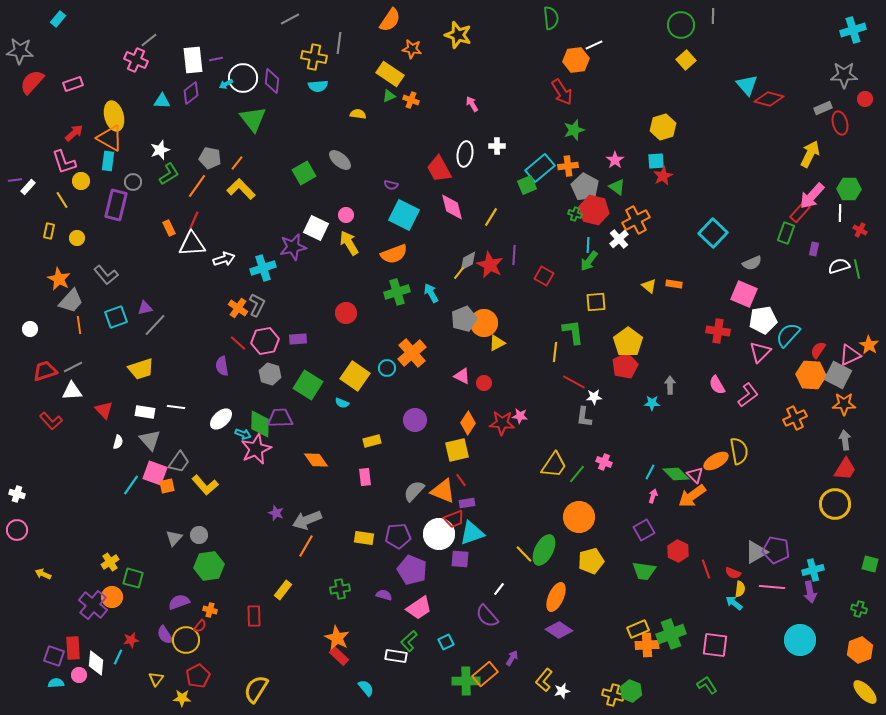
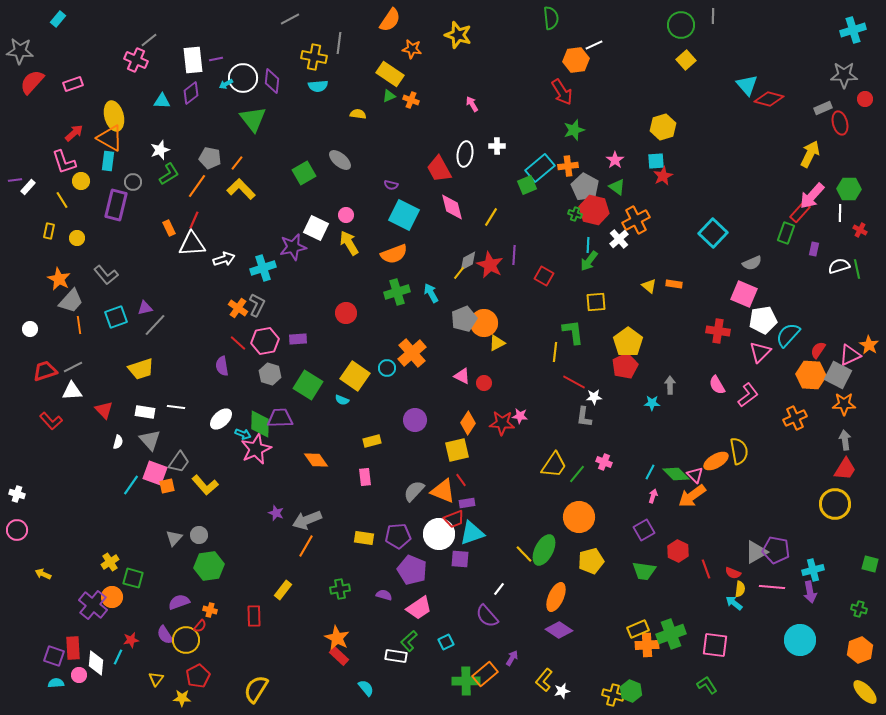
cyan semicircle at (342, 403): moved 3 px up
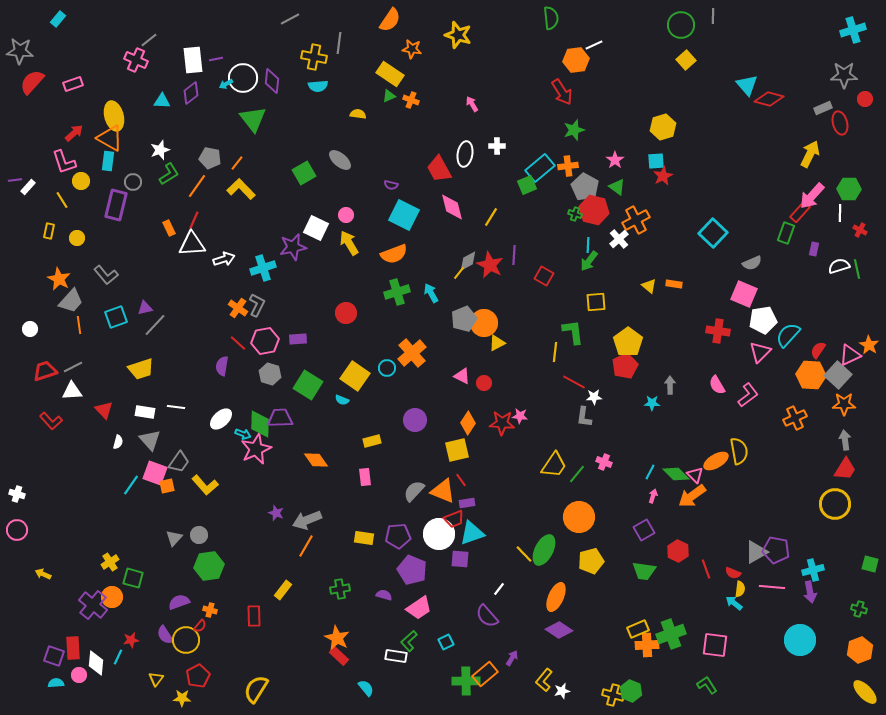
purple semicircle at (222, 366): rotated 18 degrees clockwise
gray square at (838, 375): rotated 16 degrees clockwise
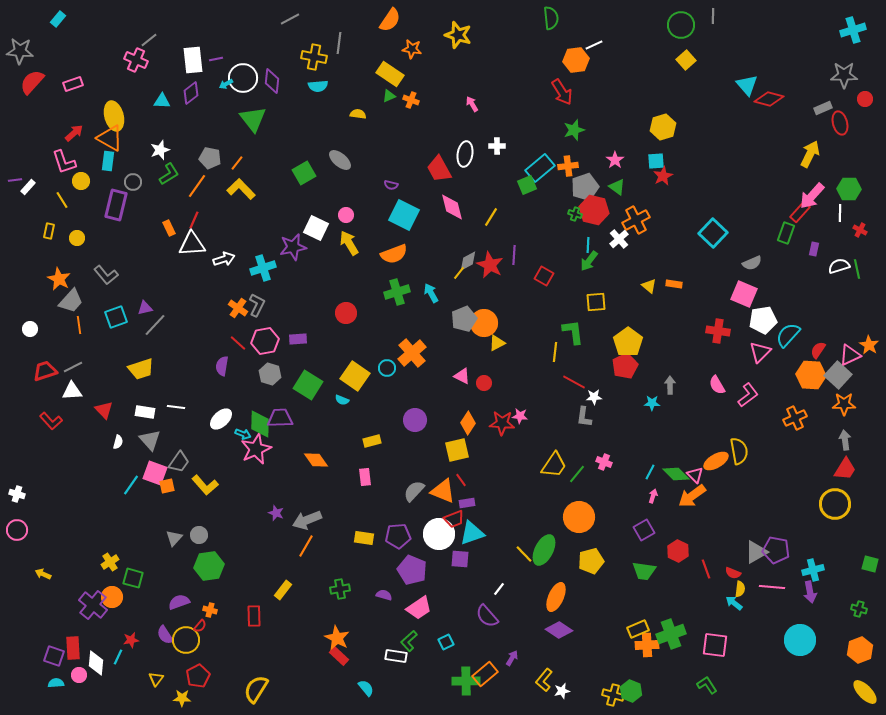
gray pentagon at (585, 187): rotated 24 degrees clockwise
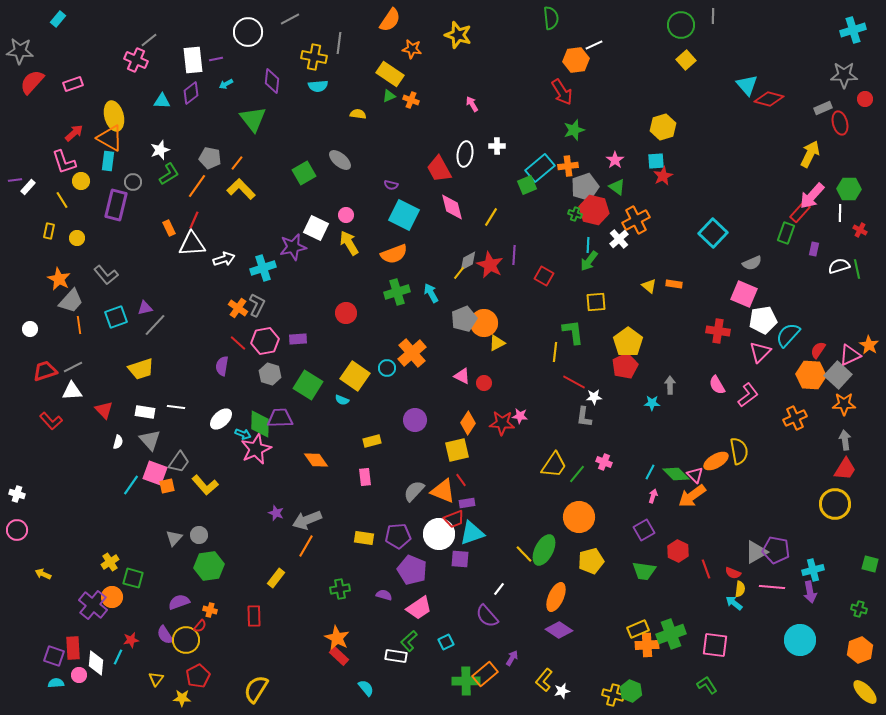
white circle at (243, 78): moved 5 px right, 46 px up
yellow rectangle at (283, 590): moved 7 px left, 12 px up
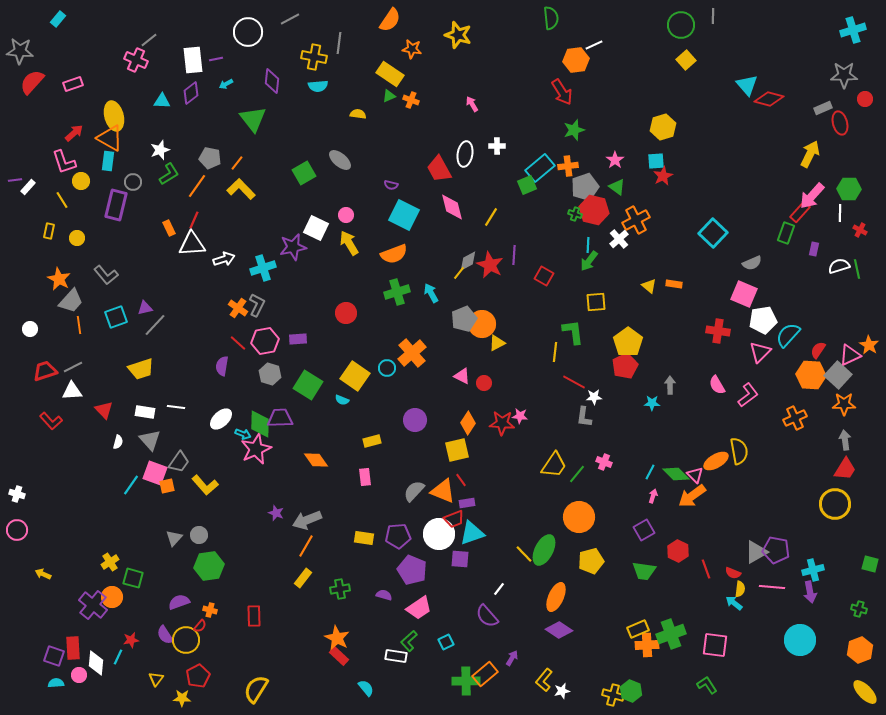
orange circle at (484, 323): moved 2 px left, 1 px down
yellow rectangle at (276, 578): moved 27 px right
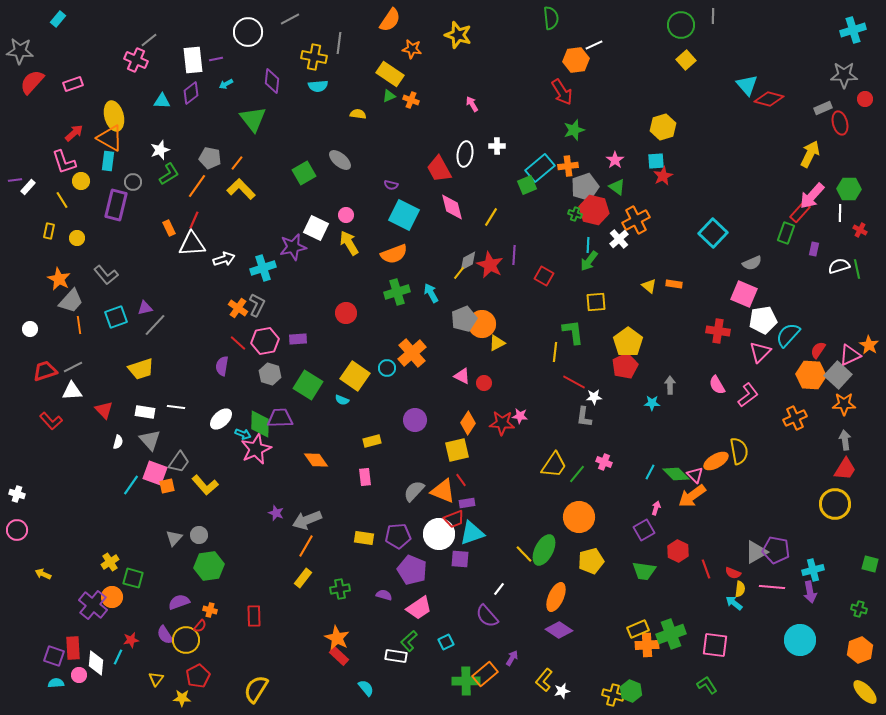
pink arrow at (653, 496): moved 3 px right, 12 px down
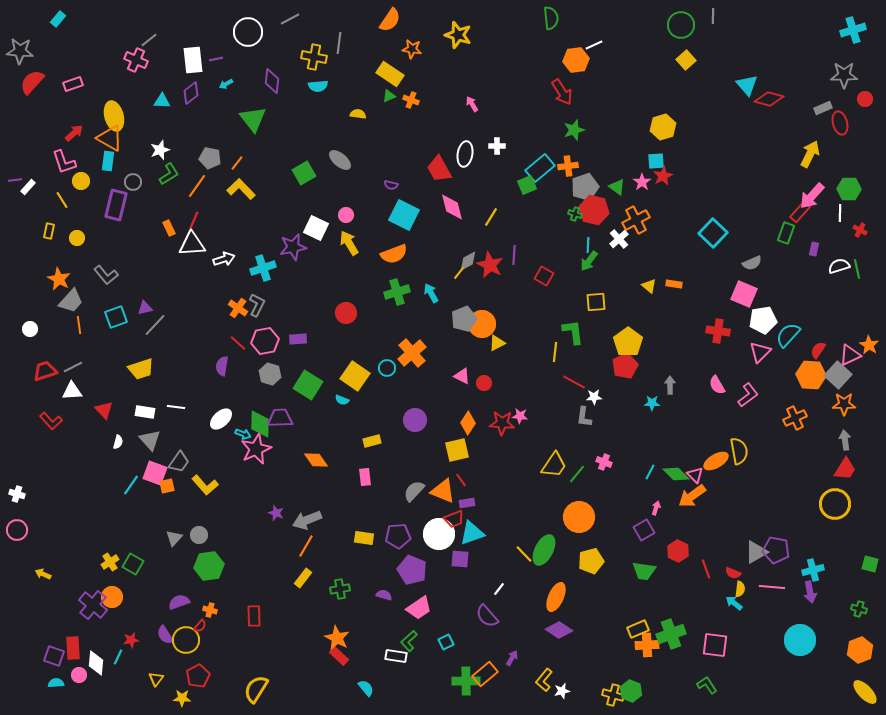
pink star at (615, 160): moved 27 px right, 22 px down
green square at (133, 578): moved 14 px up; rotated 15 degrees clockwise
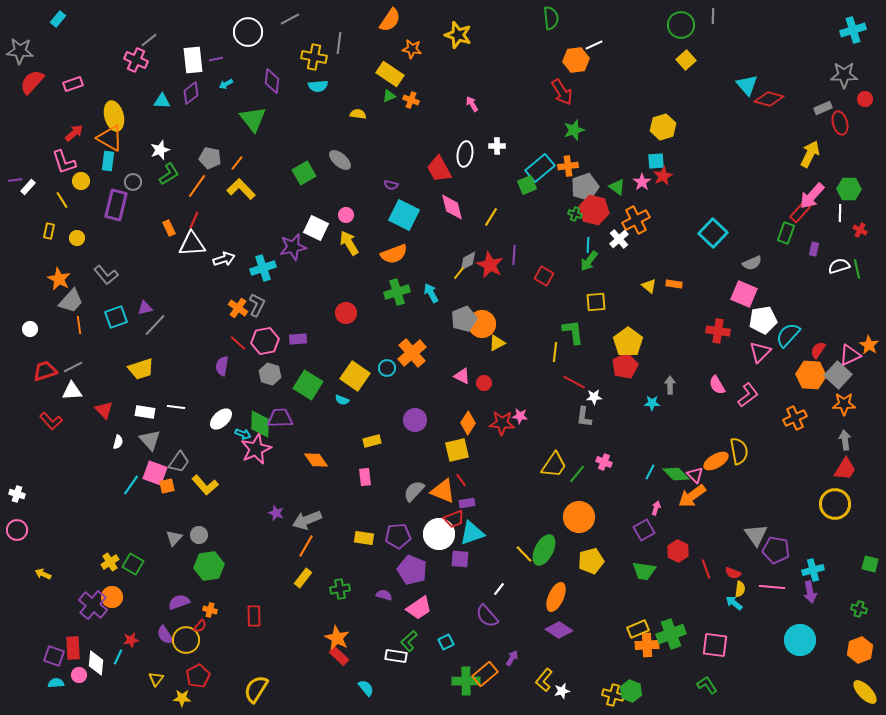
gray triangle at (756, 552): moved 17 px up; rotated 35 degrees counterclockwise
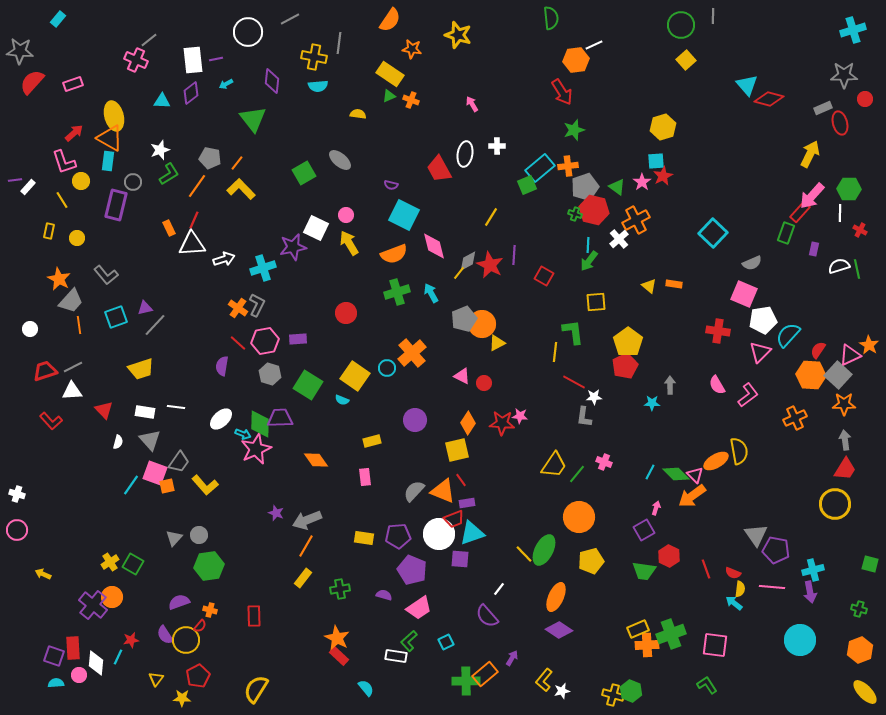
pink diamond at (452, 207): moved 18 px left, 39 px down
red hexagon at (678, 551): moved 9 px left, 5 px down
